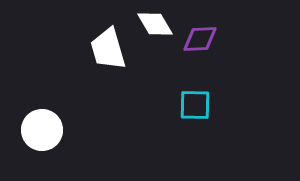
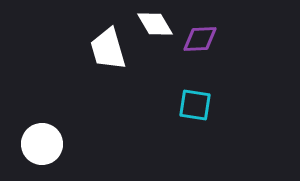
cyan square: rotated 8 degrees clockwise
white circle: moved 14 px down
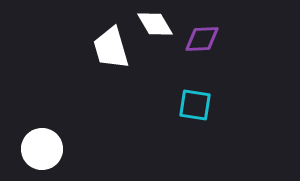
purple diamond: moved 2 px right
white trapezoid: moved 3 px right, 1 px up
white circle: moved 5 px down
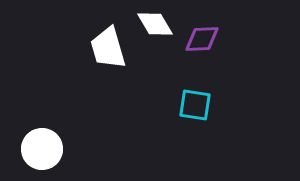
white trapezoid: moved 3 px left
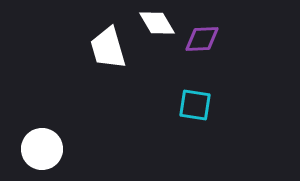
white diamond: moved 2 px right, 1 px up
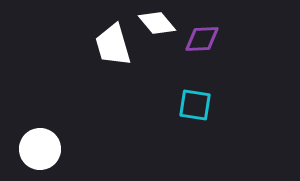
white diamond: rotated 9 degrees counterclockwise
white trapezoid: moved 5 px right, 3 px up
white circle: moved 2 px left
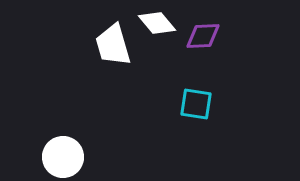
purple diamond: moved 1 px right, 3 px up
cyan square: moved 1 px right, 1 px up
white circle: moved 23 px right, 8 px down
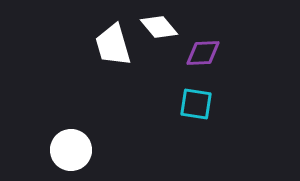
white diamond: moved 2 px right, 4 px down
purple diamond: moved 17 px down
white circle: moved 8 px right, 7 px up
